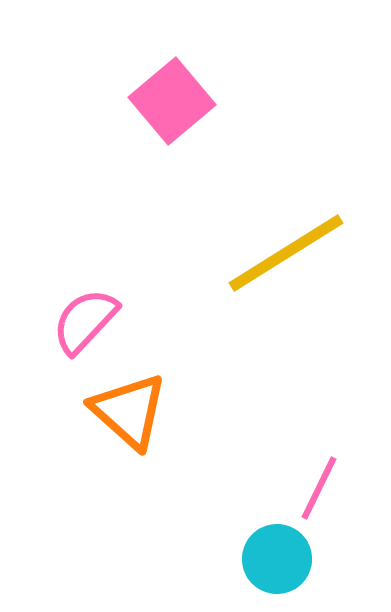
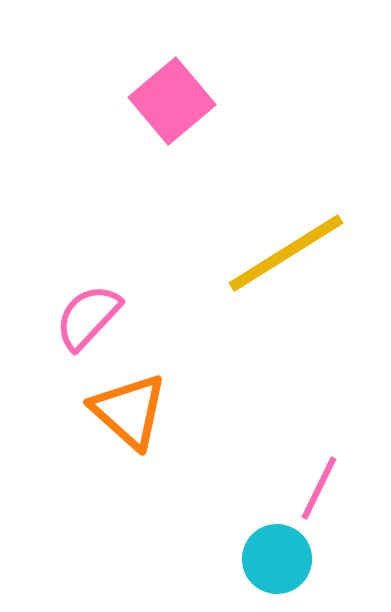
pink semicircle: moved 3 px right, 4 px up
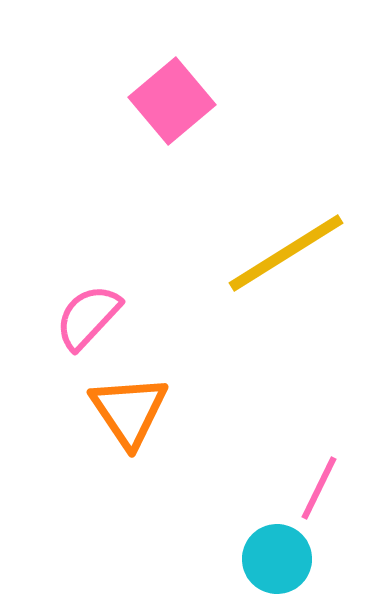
orange triangle: rotated 14 degrees clockwise
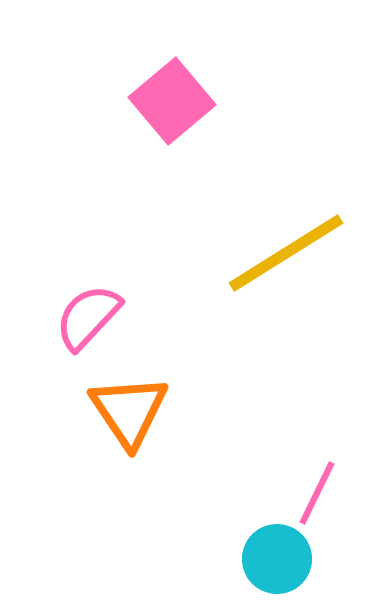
pink line: moved 2 px left, 5 px down
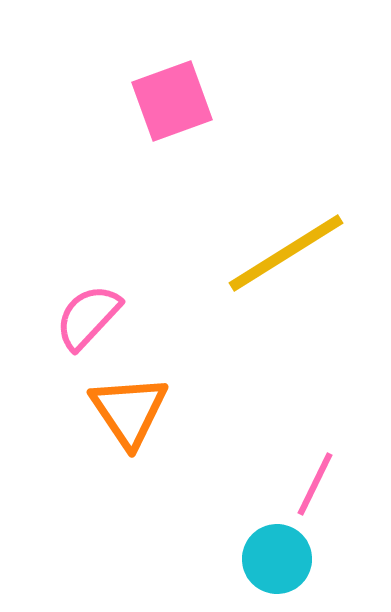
pink square: rotated 20 degrees clockwise
pink line: moved 2 px left, 9 px up
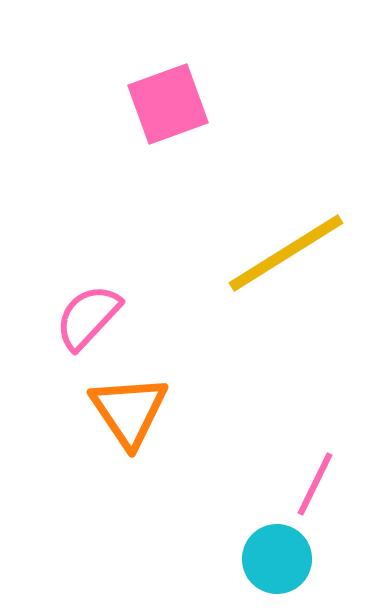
pink square: moved 4 px left, 3 px down
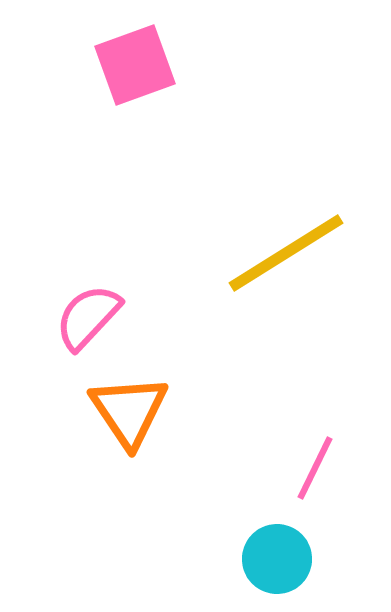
pink square: moved 33 px left, 39 px up
pink line: moved 16 px up
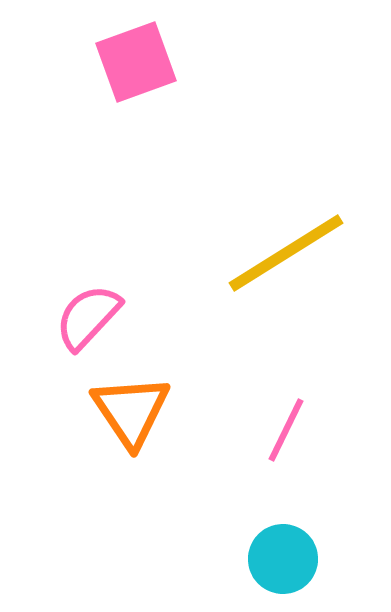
pink square: moved 1 px right, 3 px up
orange triangle: moved 2 px right
pink line: moved 29 px left, 38 px up
cyan circle: moved 6 px right
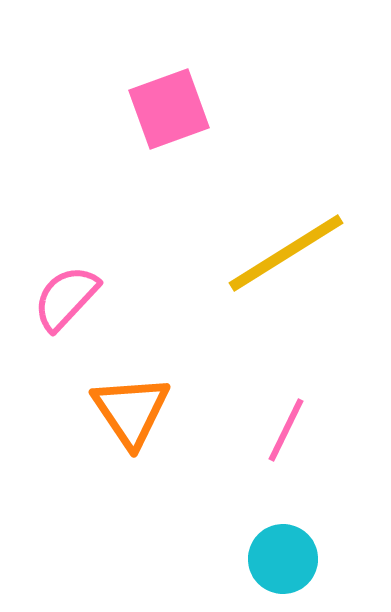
pink square: moved 33 px right, 47 px down
pink semicircle: moved 22 px left, 19 px up
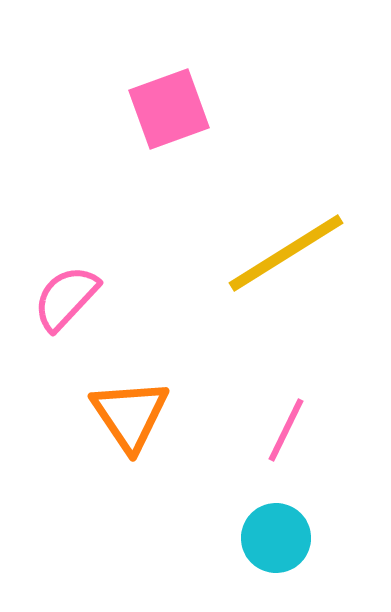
orange triangle: moved 1 px left, 4 px down
cyan circle: moved 7 px left, 21 px up
